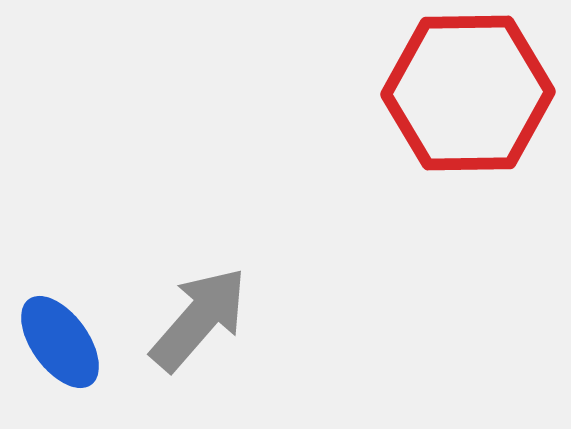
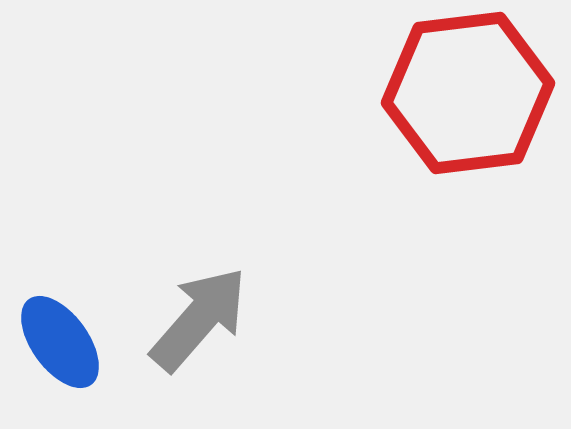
red hexagon: rotated 6 degrees counterclockwise
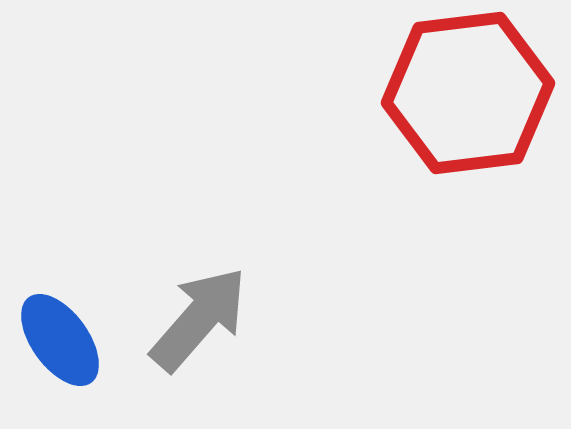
blue ellipse: moved 2 px up
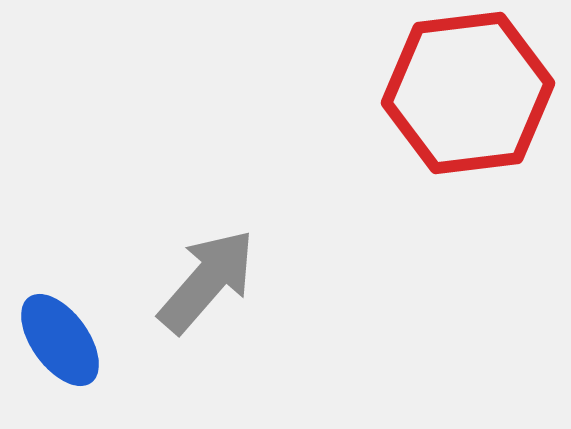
gray arrow: moved 8 px right, 38 px up
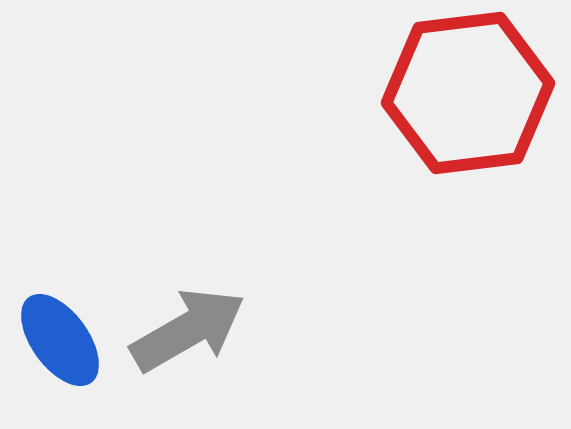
gray arrow: moved 19 px left, 49 px down; rotated 19 degrees clockwise
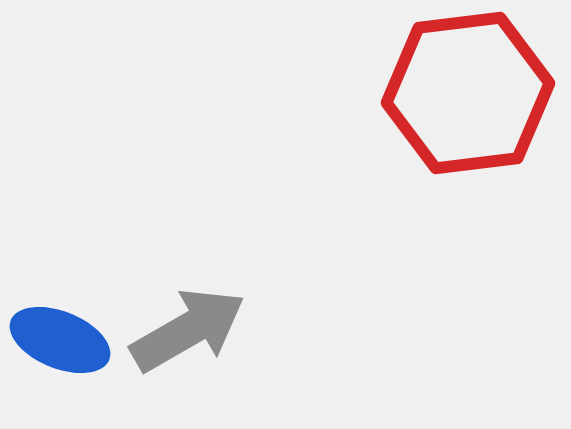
blue ellipse: rotated 32 degrees counterclockwise
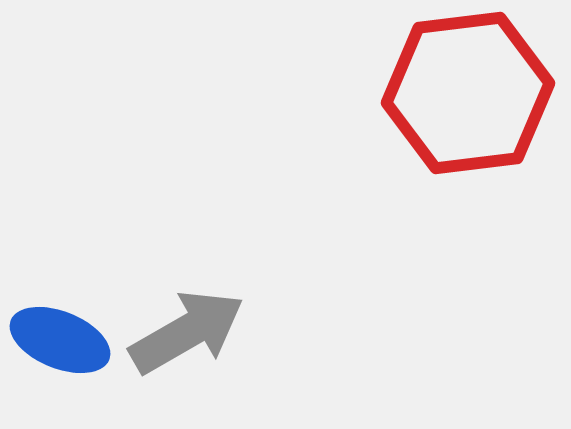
gray arrow: moved 1 px left, 2 px down
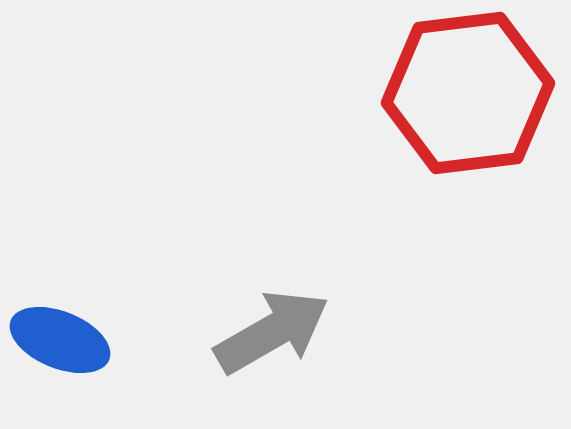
gray arrow: moved 85 px right
